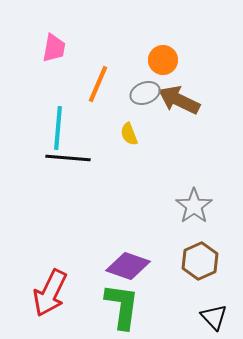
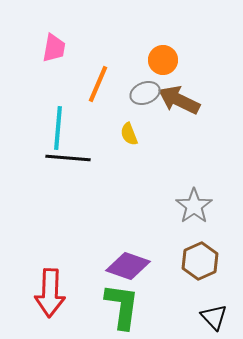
red arrow: rotated 24 degrees counterclockwise
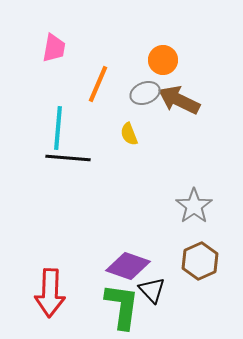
black triangle: moved 62 px left, 27 px up
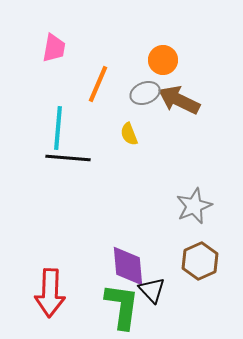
gray star: rotated 12 degrees clockwise
purple diamond: rotated 66 degrees clockwise
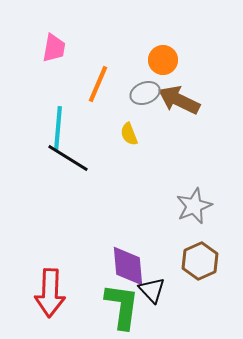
black line: rotated 27 degrees clockwise
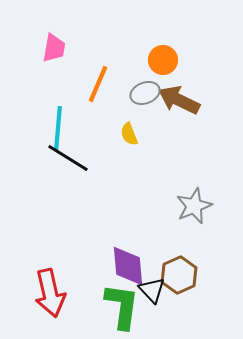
brown hexagon: moved 21 px left, 14 px down
red arrow: rotated 15 degrees counterclockwise
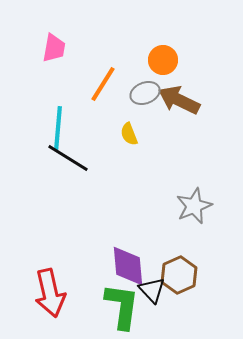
orange line: moved 5 px right; rotated 9 degrees clockwise
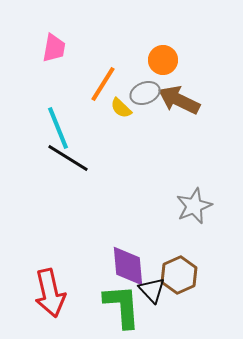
cyan line: rotated 27 degrees counterclockwise
yellow semicircle: moved 8 px left, 26 px up; rotated 25 degrees counterclockwise
green L-shape: rotated 12 degrees counterclockwise
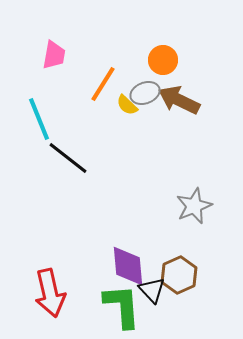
pink trapezoid: moved 7 px down
yellow semicircle: moved 6 px right, 3 px up
cyan line: moved 19 px left, 9 px up
black line: rotated 6 degrees clockwise
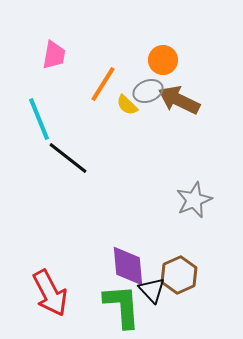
gray ellipse: moved 3 px right, 2 px up
gray star: moved 6 px up
red arrow: rotated 15 degrees counterclockwise
